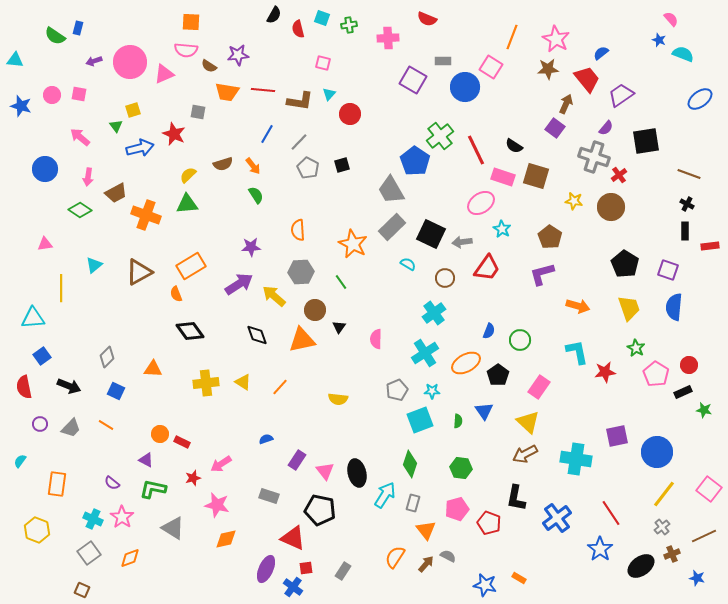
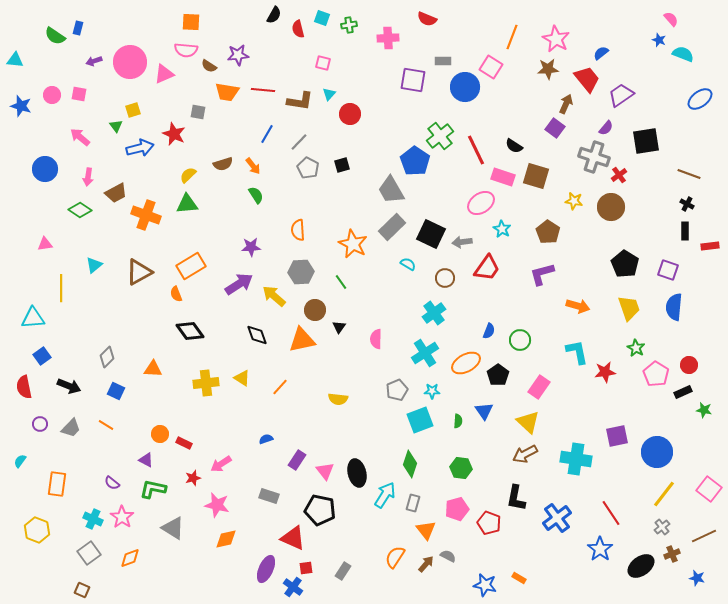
purple square at (413, 80): rotated 20 degrees counterclockwise
brown pentagon at (550, 237): moved 2 px left, 5 px up
yellow triangle at (243, 382): moved 1 px left, 4 px up
red rectangle at (182, 442): moved 2 px right, 1 px down
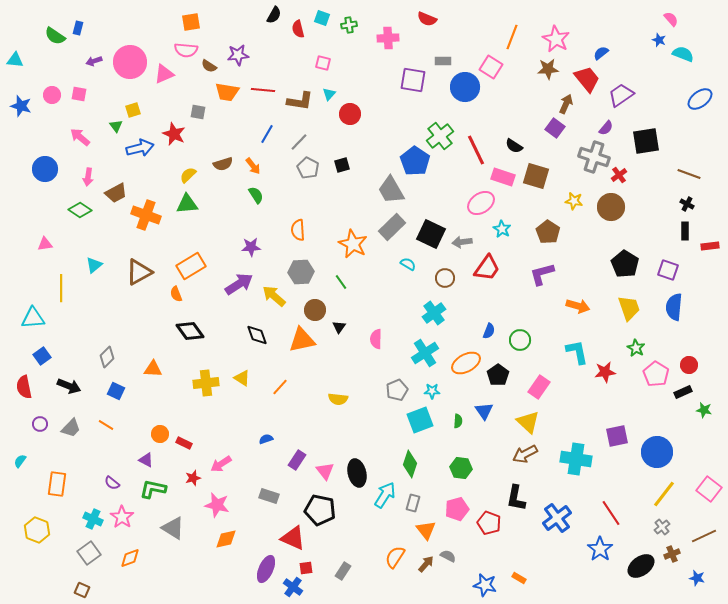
orange square at (191, 22): rotated 12 degrees counterclockwise
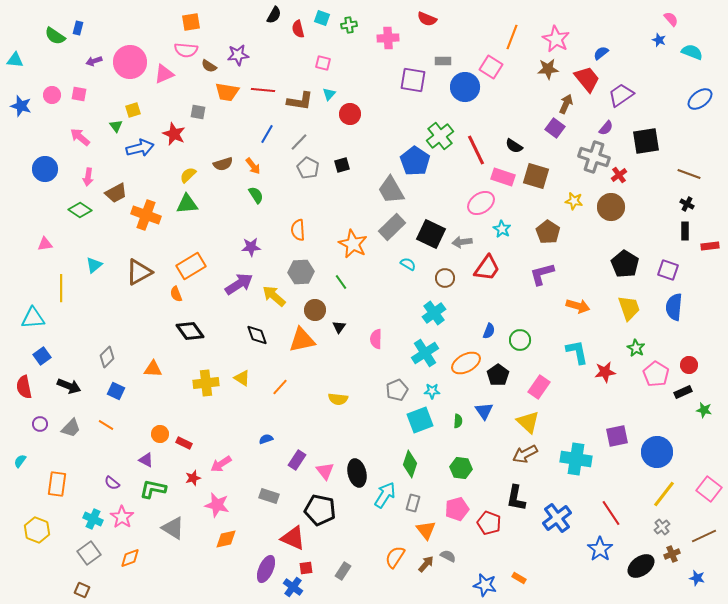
cyan semicircle at (683, 54): moved 9 px right, 2 px up
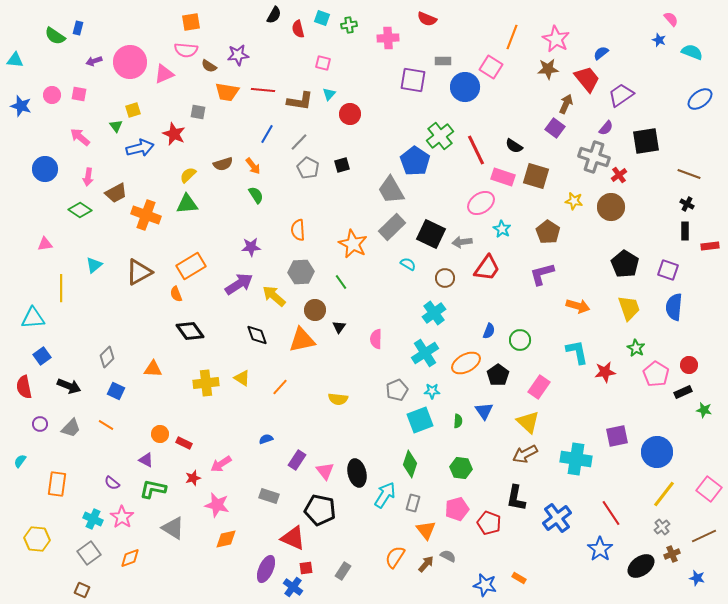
yellow hexagon at (37, 530): moved 9 px down; rotated 15 degrees counterclockwise
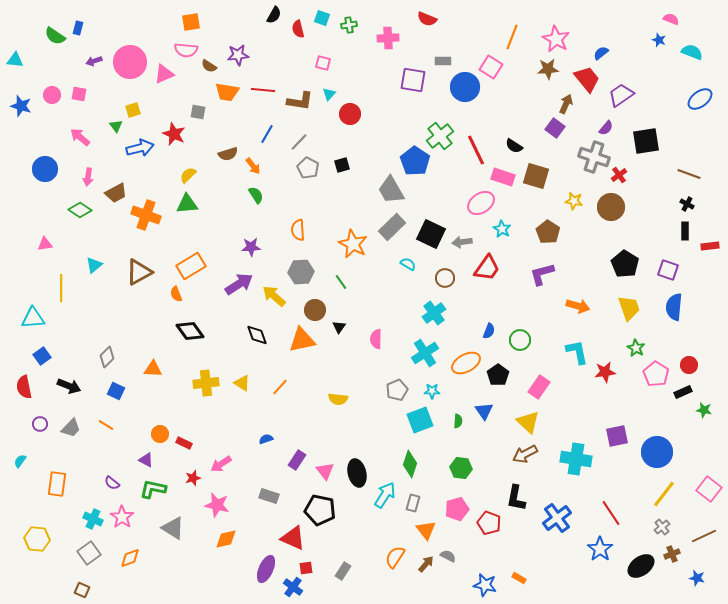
pink semicircle at (671, 19): rotated 28 degrees counterclockwise
brown semicircle at (223, 164): moved 5 px right, 10 px up
yellow triangle at (242, 378): moved 5 px down
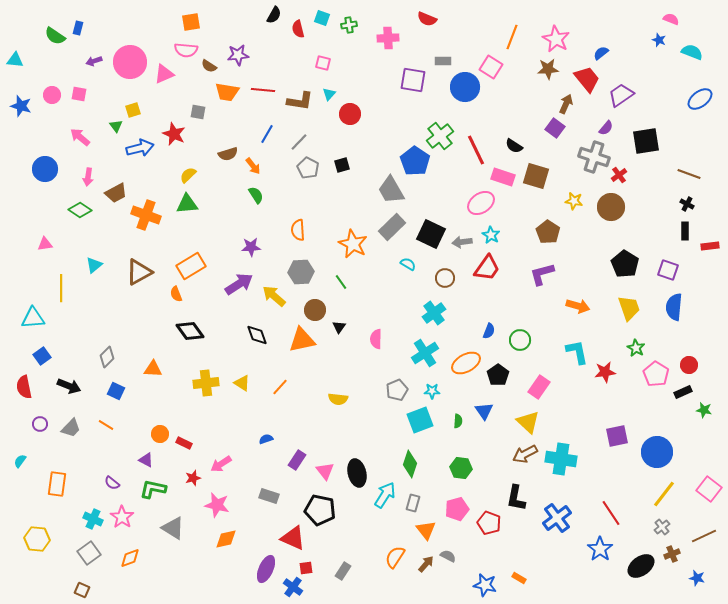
cyan star at (502, 229): moved 11 px left, 6 px down
cyan cross at (576, 459): moved 15 px left
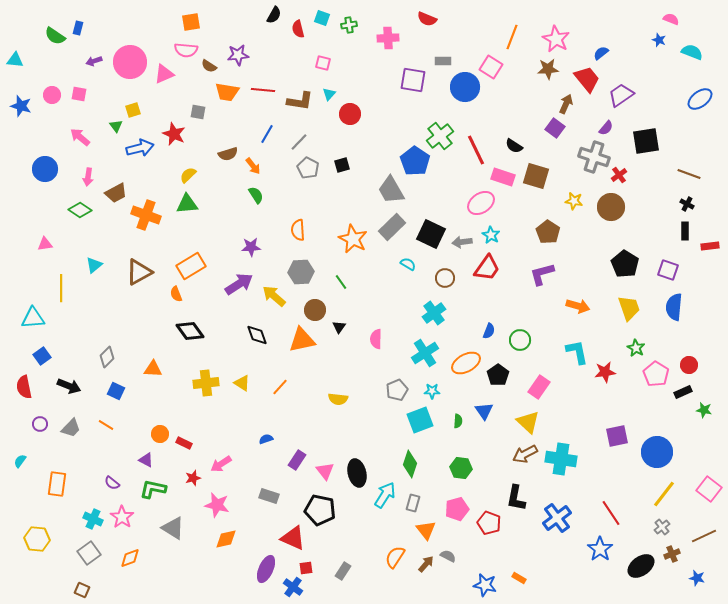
orange star at (353, 244): moved 5 px up
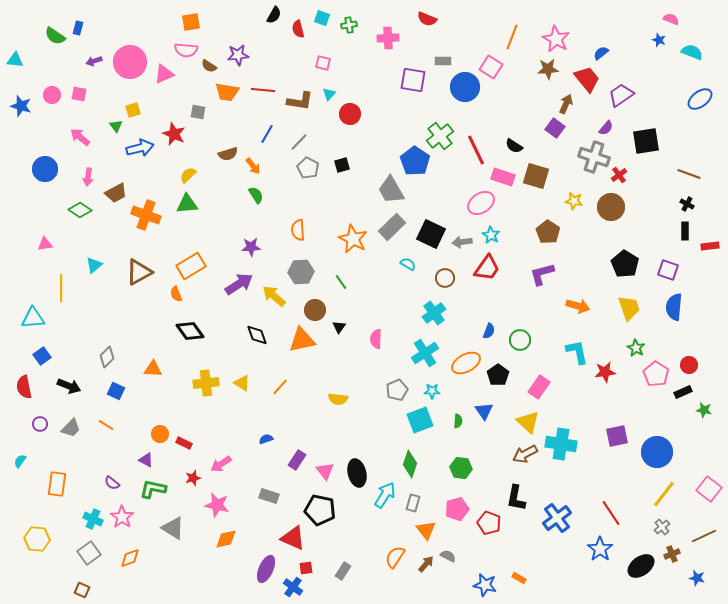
cyan cross at (561, 459): moved 15 px up
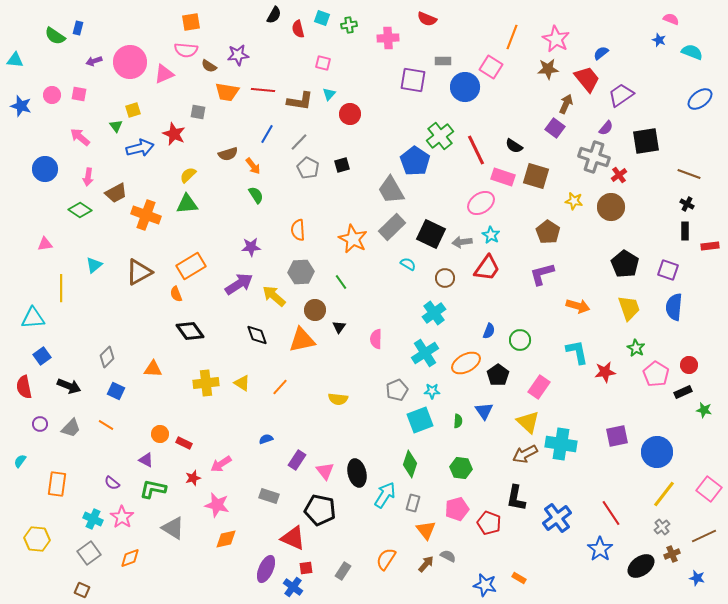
orange semicircle at (395, 557): moved 9 px left, 2 px down
